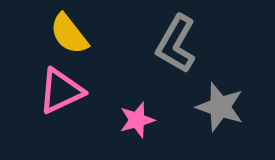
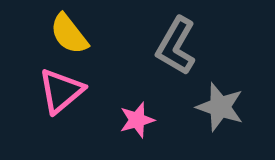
gray L-shape: moved 2 px down
pink triangle: rotated 15 degrees counterclockwise
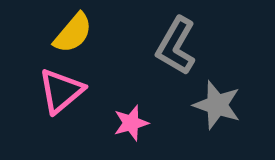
yellow semicircle: moved 4 px right, 1 px up; rotated 102 degrees counterclockwise
gray star: moved 3 px left, 2 px up
pink star: moved 6 px left, 3 px down
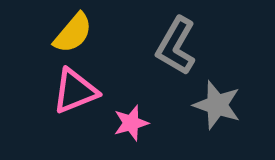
pink triangle: moved 14 px right; rotated 18 degrees clockwise
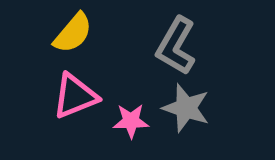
pink triangle: moved 5 px down
gray star: moved 31 px left, 3 px down
pink star: moved 2 px up; rotated 15 degrees clockwise
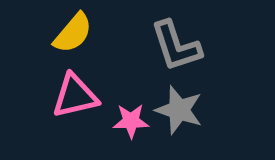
gray L-shape: rotated 48 degrees counterclockwise
pink triangle: rotated 9 degrees clockwise
gray star: moved 7 px left, 2 px down
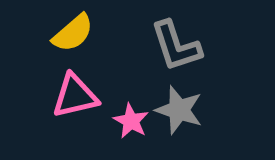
yellow semicircle: rotated 9 degrees clockwise
pink star: rotated 30 degrees clockwise
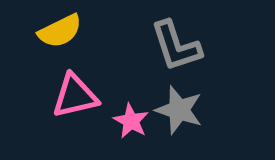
yellow semicircle: moved 13 px left, 2 px up; rotated 15 degrees clockwise
